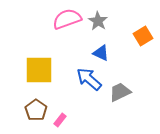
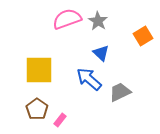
blue triangle: rotated 18 degrees clockwise
brown pentagon: moved 1 px right, 1 px up
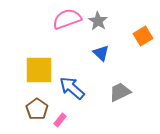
blue arrow: moved 17 px left, 9 px down
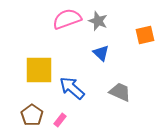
gray star: rotated 12 degrees counterclockwise
orange square: moved 2 px right, 1 px up; rotated 18 degrees clockwise
gray trapezoid: rotated 50 degrees clockwise
brown pentagon: moved 5 px left, 6 px down
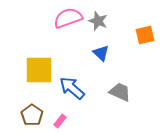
pink semicircle: moved 1 px right, 1 px up
pink rectangle: moved 1 px down
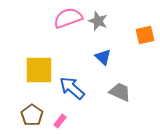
blue triangle: moved 2 px right, 4 px down
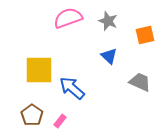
gray star: moved 10 px right
blue triangle: moved 6 px right, 1 px up
gray trapezoid: moved 20 px right, 10 px up
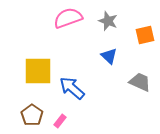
yellow square: moved 1 px left, 1 px down
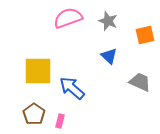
brown pentagon: moved 2 px right, 1 px up
pink rectangle: rotated 24 degrees counterclockwise
